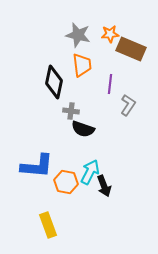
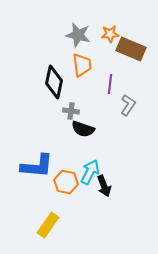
yellow rectangle: rotated 55 degrees clockwise
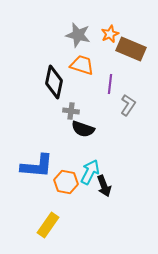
orange star: rotated 18 degrees counterclockwise
orange trapezoid: rotated 65 degrees counterclockwise
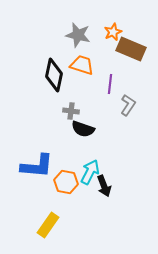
orange star: moved 3 px right, 2 px up
black diamond: moved 7 px up
